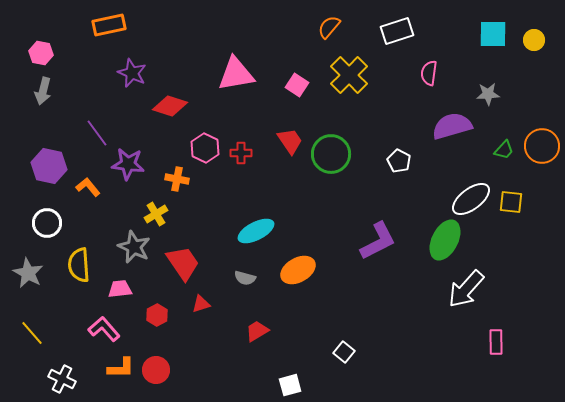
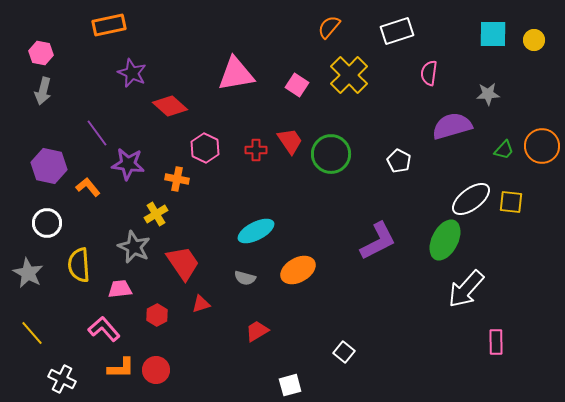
red diamond at (170, 106): rotated 24 degrees clockwise
red cross at (241, 153): moved 15 px right, 3 px up
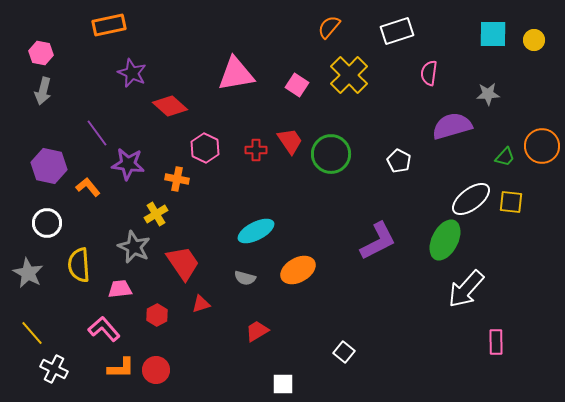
green trapezoid at (504, 150): moved 1 px right, 7 px down
white cross at (62, 379): moved 8 px left, 10 px up
white square at (290, 385): moved 7 px left, 1 px up; rotated 15 degrees clockwise
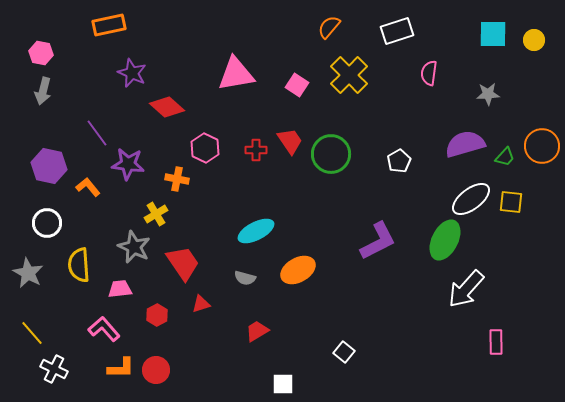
red diamond at (170, 106): moved 3 px left, 1 px down
purple semicircle at (452, 126): moved 13 px right, 18 px down
white pentagon at (399, 161): rotated 15 degrees clockwise
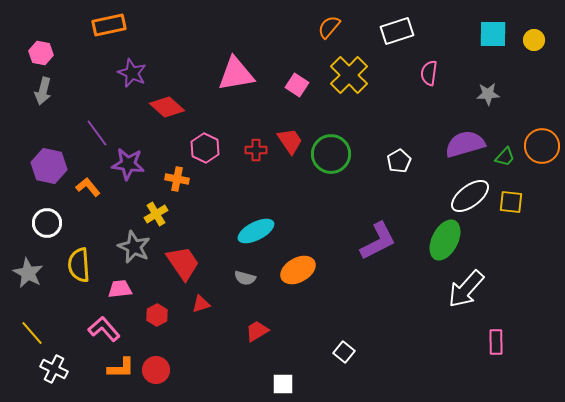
white ellipse at (471, 199): moved 1 px left, 3 px up
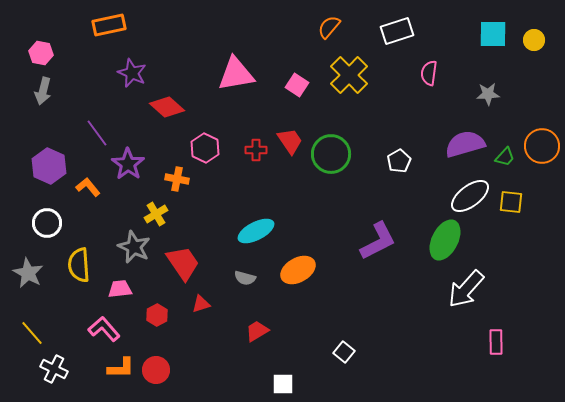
purple star at (128, 164): rotated 28 degrees clockwise
purple hexagon at (49, 166): rotated 12 degrees clockwise
